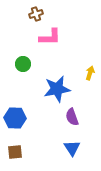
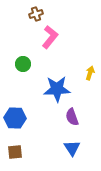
pink L-shape: rotated 50 degrees counterclockwise
blue star: rotated 8 degrees clockwise
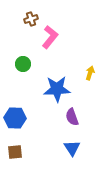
brown cross: moved 5 px left, 5 px down
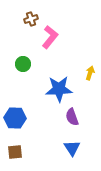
blue star: moved 2 px right
